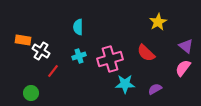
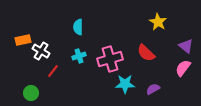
yellow star: rotated 12 degrees counterclockwise
orange rectangle: rotated 21 degrees counterclockwise
purple semicircle: moved 2 px left
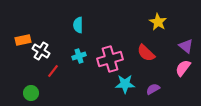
cyan semicircle: moved 2 px up
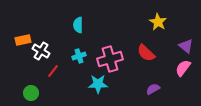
cyan star: moved 27 px left
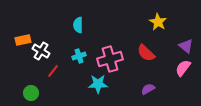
purple semicircle: moved 5 px left
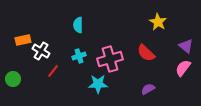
green circle: moved 18 px left, 14 px up
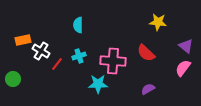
yellow star: rotated 24 degrees counterclockwise
pink cross: moved 3 px right, 2 px down; rotated 20 degrees clockwise
red line: moved 4 px right, 7 px up
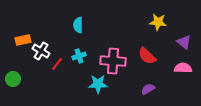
purple triangle: moved 2 px left, 4 px up
red semicircle: moved 1 px right, 3 px down
pink semicircle: rotated 54 degrees clockwise
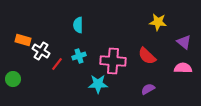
orange rectangle: rotated 28 degrees clockwise
